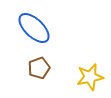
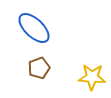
yellow star: moved 2 px right; rotated 16 degrees clockwise
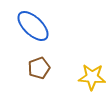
blue ellipse: moved 1 px left, 2 px up
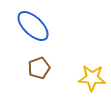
yellow star: moved 1 px down
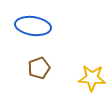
blue ellipse: rotated 36 degrees counterclockwise
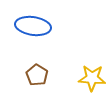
brown pentagon: moved 2 px left, 7 px down; rotated 20 degrees counterclockwise
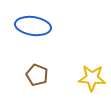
brown pentagon: rotated 10 degrees counterclockwise
